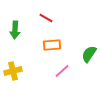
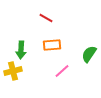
green arrow: moved 6 px right, 20 px down
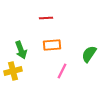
red line: rotated 32 degrees counterclockwise
green arrow: rotated 24 degrees counterclockwise
pink line: rotated 21 degrees counterclockwise
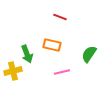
red line: moved 14 px right, 1 px up; rotated 24 degrees clockwise
orange rectangle: rotated 18 degrees clockwise
green arrow: moved 6 px right, 4 px down
pink line: moved 1 px down; rotated 49 degrees clockwise
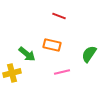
red line: moved 1 px left, 1 px up
green arrow: rotated 30 degrees counterclockwise
yellow cross: moved 1 px left, 2 px down
